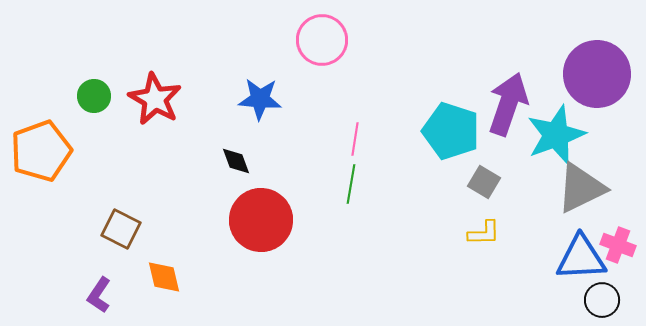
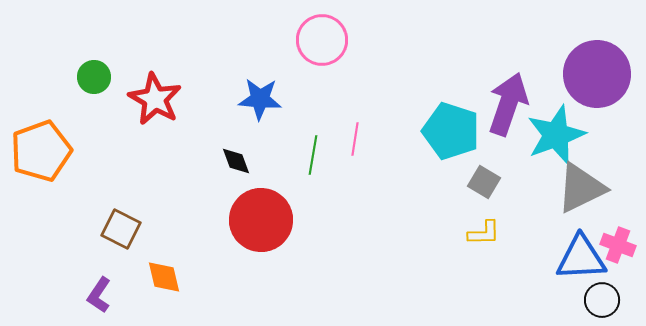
green circle: moved 19 px up
green line: moved 38 px left, 29 px up
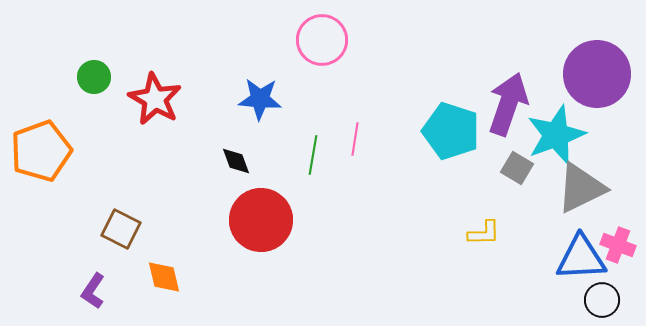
gray square: moved 33 px right, 14 px up
purple L-shape: moved 6 px left, 4 px up
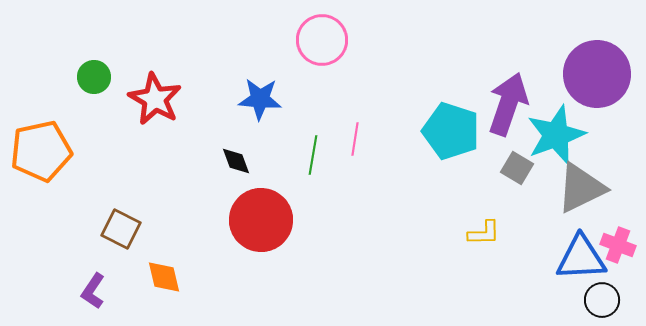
orange pentagon: rotated 8 degrees clockwise
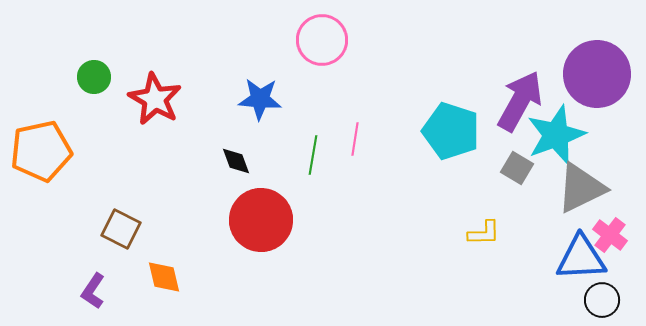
purple arrow: moved 12 px right, 3 px up; rotated 10 degrees clockwise
pink cross: moved 8 px left, 10 px up; rotated 16 degrees clockwise
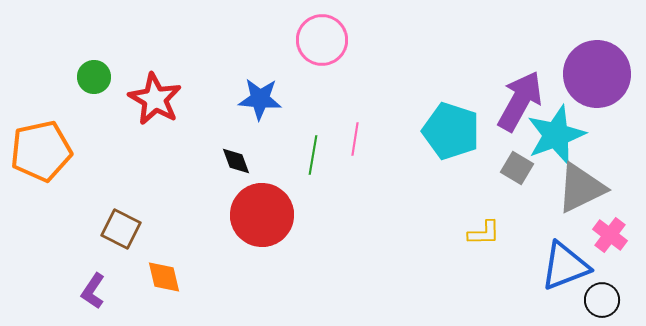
red circle: moved 1 px right, 5 px up
blue triangle: moved 16 px left, 8 px down; rotated 18 degrees counterclockwise
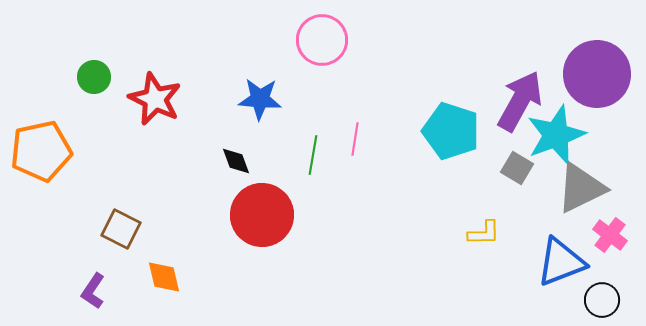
red star: rotated 4 degrees counterclockwise
blue triangle: moved 4 px left, 4 px up
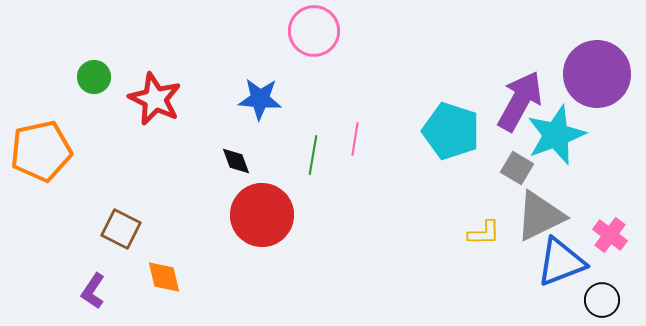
pink circle: moved 8 px left, 9 px up
gray triangle: moved 41 px left, 28 px down
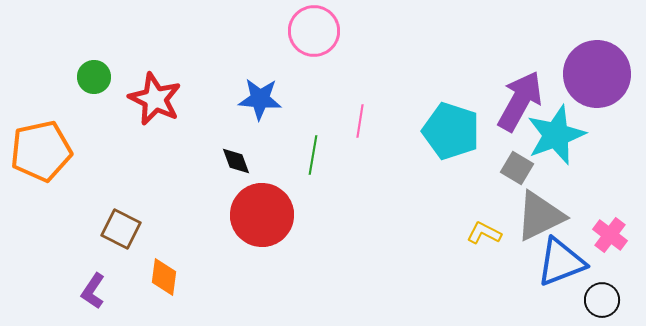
pink line: moved 5 px right, 18 px up
yellow L-shape: rotated 152 degrees counterclockwise
orange diamond: rotated 21 degrees clockwise
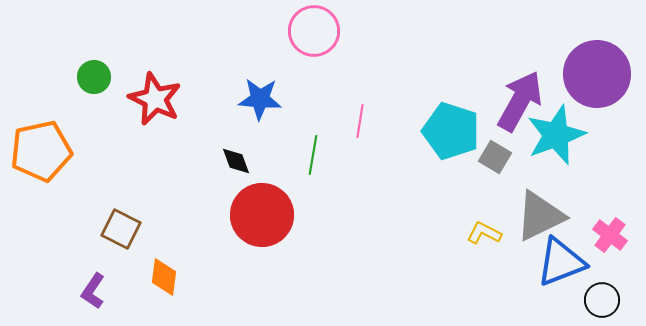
gray square: moved 22 px left, 11 px up
